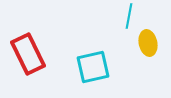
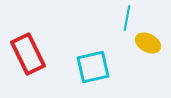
cyan line: moved 2 px left, 2 px down
yellow ellipse: rotated 50 degrees counterclockwise
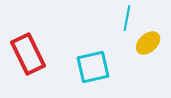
yellow ellipse: rotated 70 degrees counterclockwise
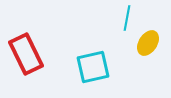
yellow ellipse: rotated 15 degrees counterclockwise
red rectangle: moved 2 px left
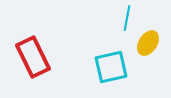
red rectangle: moved 7 px right, 3 px down
cyan square: moved 18 px right
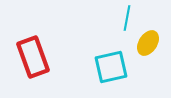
red rectangle: rotated 6 degrees clockwise
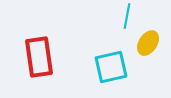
cyan line: moved 2 px up
red rectangle: moved 6 px right; rotated 12 degrees clockwise
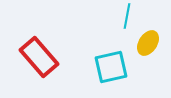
red rectangle: rotated 33 degrees counterclockwise
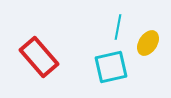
cyan line: moved 9 px left, 11 px down
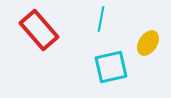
cyan line: moved 17 px left, 8 px up
red rectangle: moved 27 px up
